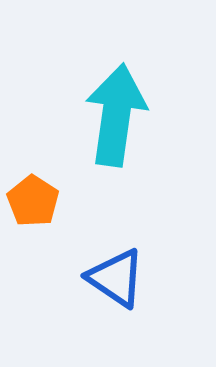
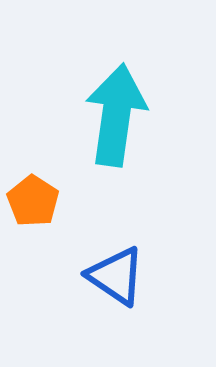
blue triangle: moved 2 px up
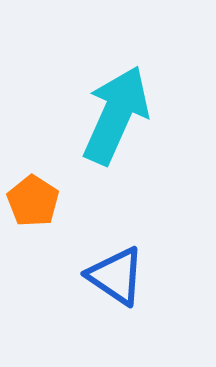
cyan arrow: rotated 16 degrees clockwise
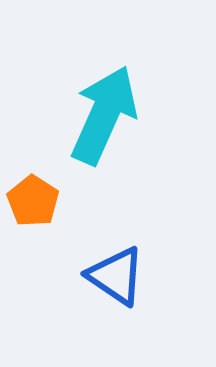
cyan arrow: moved 12 px left
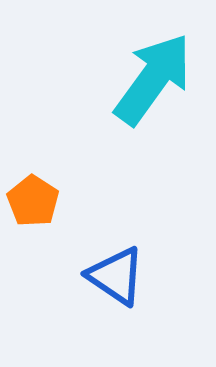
cyan arrow: moved 49 px right, 36 px up; rotated 12 degrees clockwise
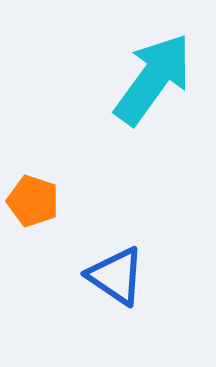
orange pentagon: rotated 15 degrees counterclockwise
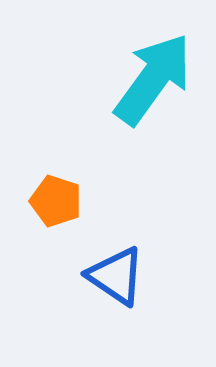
orange pentagon: moved 23 px right
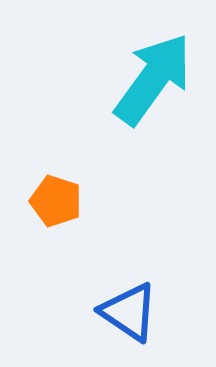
blue triangle: moved 13 px right, 36 px down
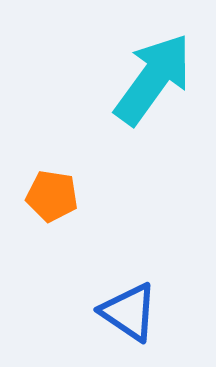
orange pentagon: moved 4 px left, 5 px up; rotated 9 degrees counterclockwise
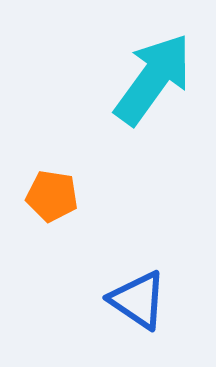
blue triangle: moved 9 px right, 12 px up
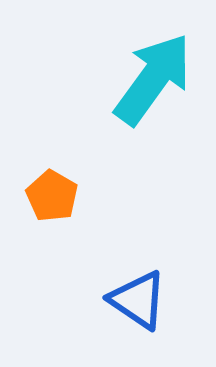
orange pentagon: rotated 21 degrees clockwise
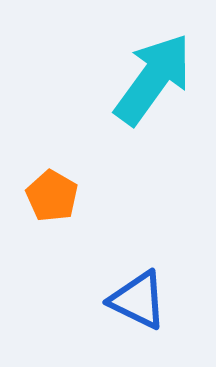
blue triangle: rotated 8 degrees counterclockwise
